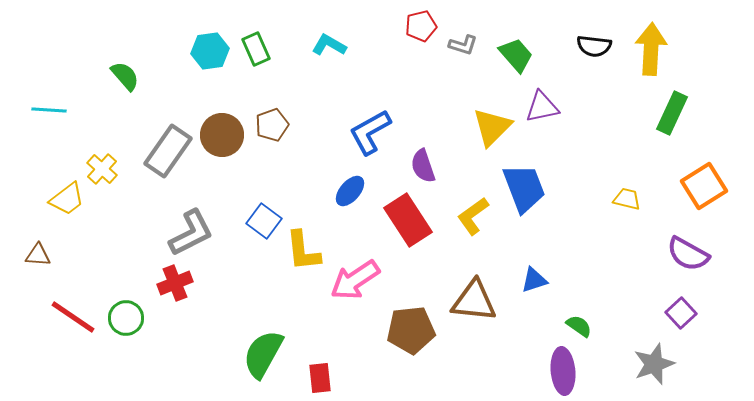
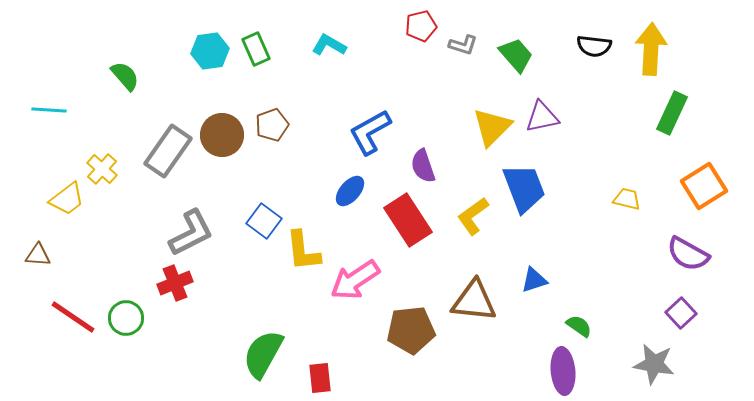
purple triangle at (542, 107): moved 10 px down
gray star at (654, 364): rotated 30 degrees clockwise
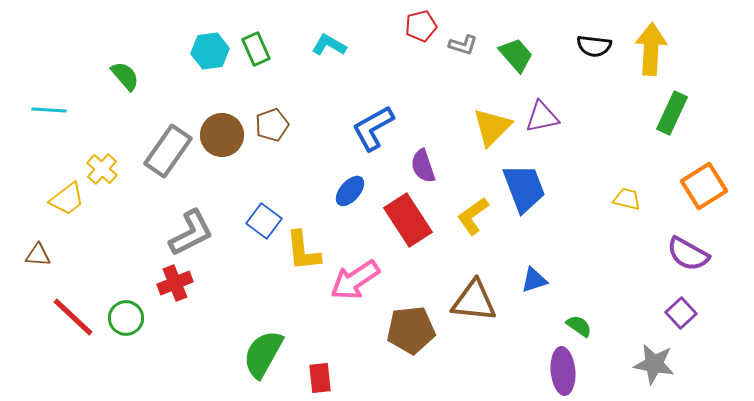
blue L-shape at (370, 132): moved 3 px right, 4 px up
red line at (73, 317): rotated 9 degrees clockwise
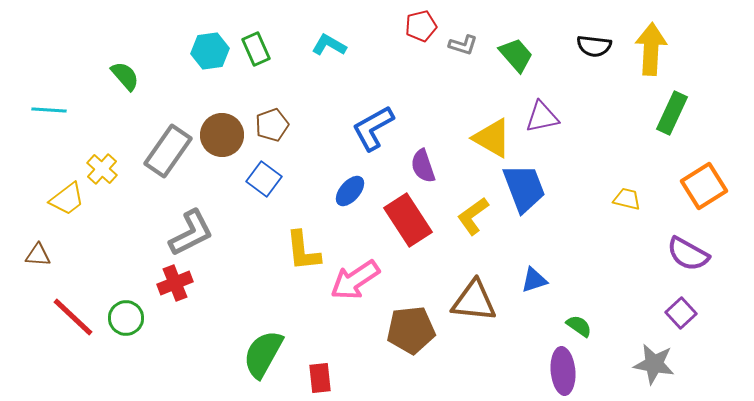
yellow triangle at (492, 127): moved 11 px down; rotated 45 degrees counterclockwise
blue square at (264, 221): moved 42 px up
